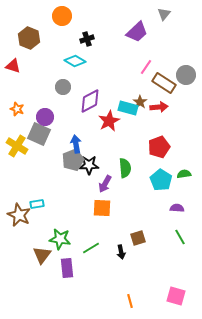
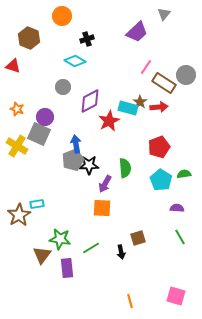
brown star at (19, 215): rotated 15 degrees clockwise
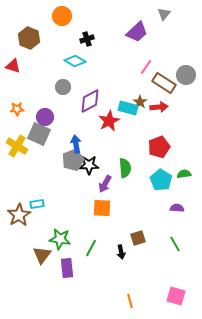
orange star at (17, 109): rotated 24 degrees counterclockwise
green line at (180, 237): moved 5 px left, 7 px down
green line at (91, 248): rotated 30 degrees counterclockwise
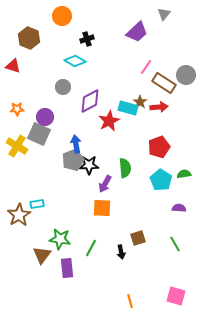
purple semicircle at (177, 208): moved 2 px right
